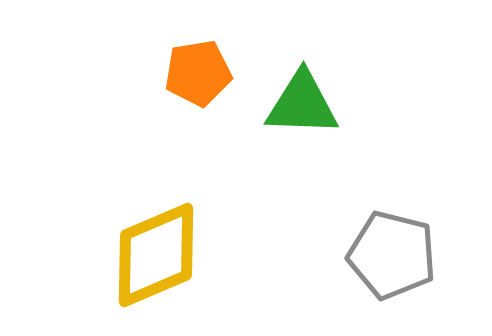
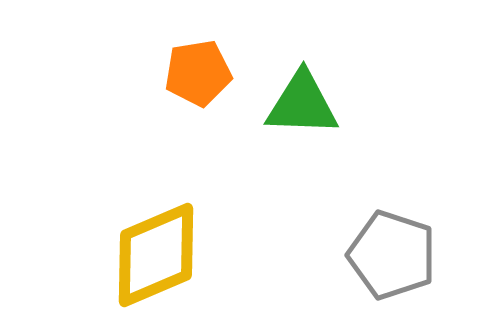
gray pentagon: rotated 4 degrees clockwise
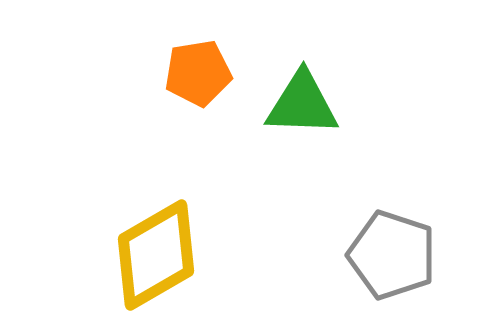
yellow diamond: rotated 7 degrees counterclockwise
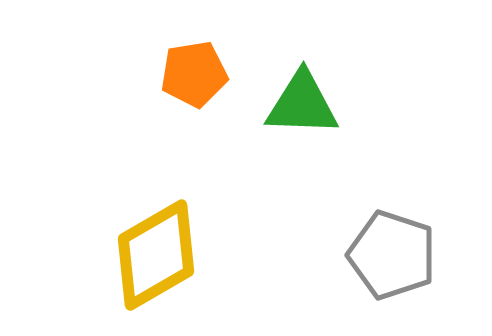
orange pentagon: moved 4 px left, 1 px down
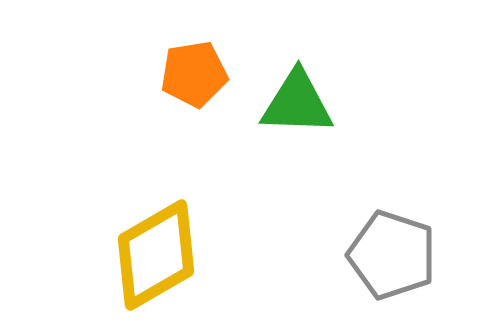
green triangle: moved 5 px left, 1 px up
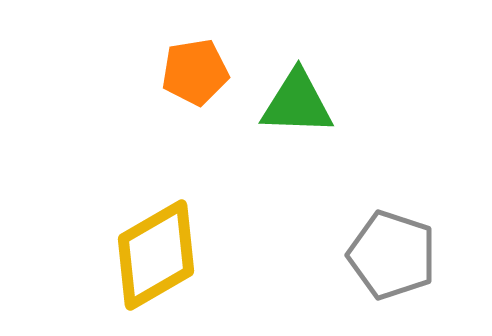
orange pentagon: moved 1 px right, 2 px up
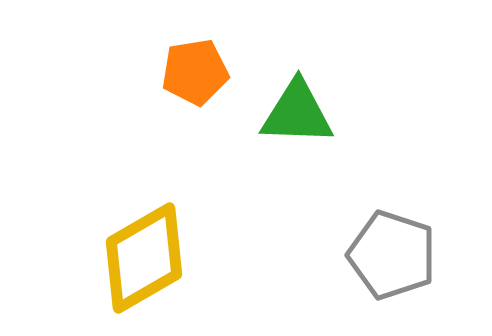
green triangle: moved 10 px down
yellow diamond: moved 12 px left, 3 px down
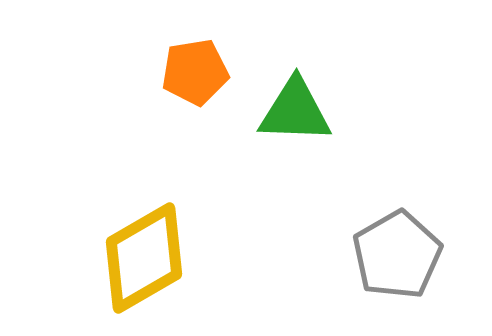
green triangle: moved 2 px left, 2 px up
gray pentagon: moved 5 px right; rotated 24 degrees clockwise
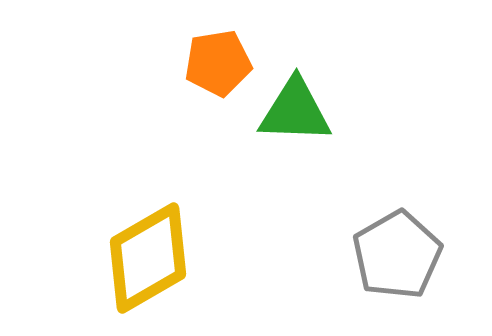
orange pentagon: moved 23 px right, 9 px up
yellow diamond: moved 4 px right
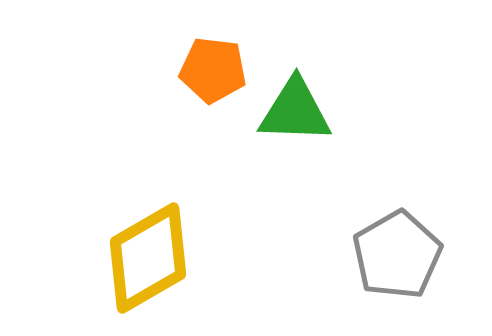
orange pentagon: moved 5 px left, 7 px down; rotated 16 degrees clockwise
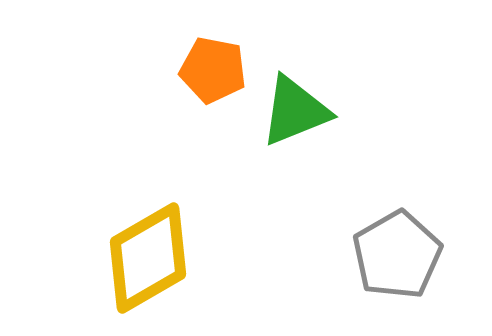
orange pentagon: rotated 4 degrees clockwise
green triangle: rotated 24 degrees counterclockwise
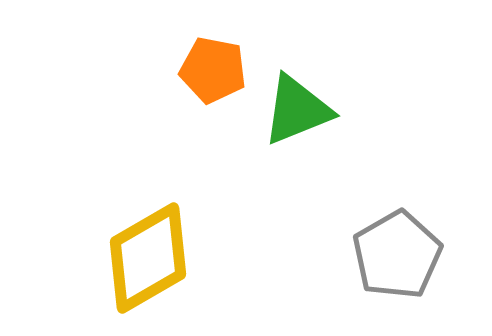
green triangle: moved 2 px right, 1 px up
